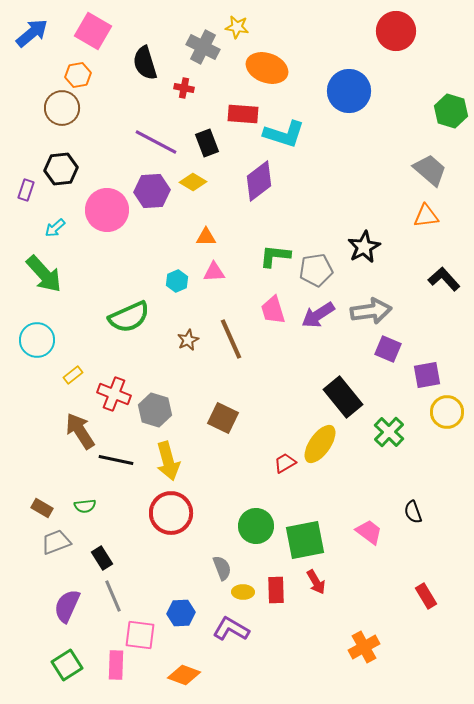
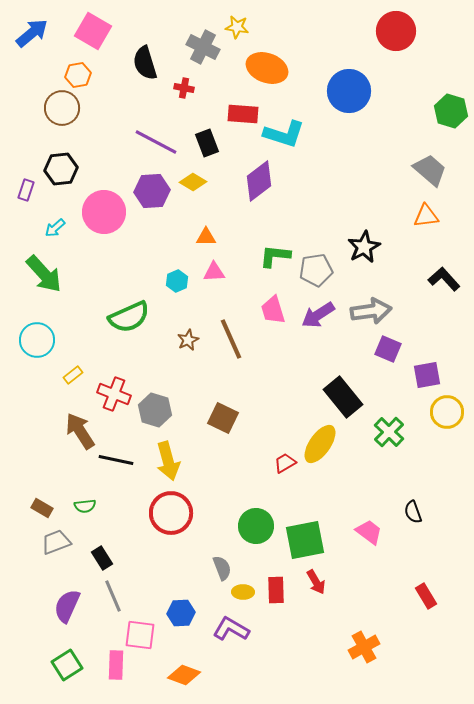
pink circle at (107, 210): moved 3 px left, 2 px down
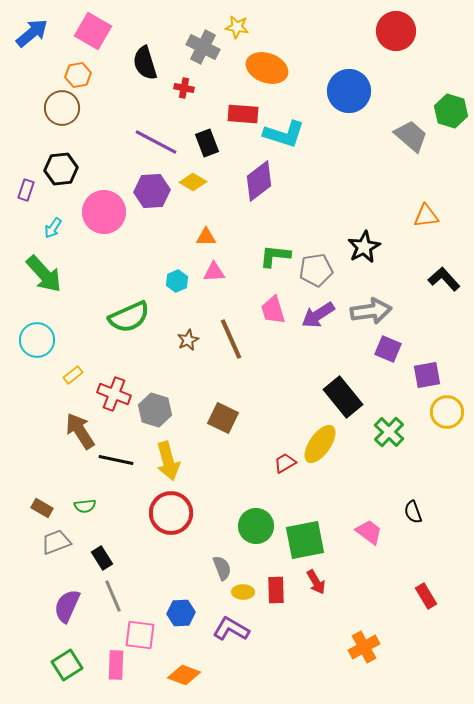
gray trapezoid at (430, 170): moved 19 px left, 34 px up
cyan arrow at (55, 228): moved 2 px left; rotated 15 degrees counterclockwise
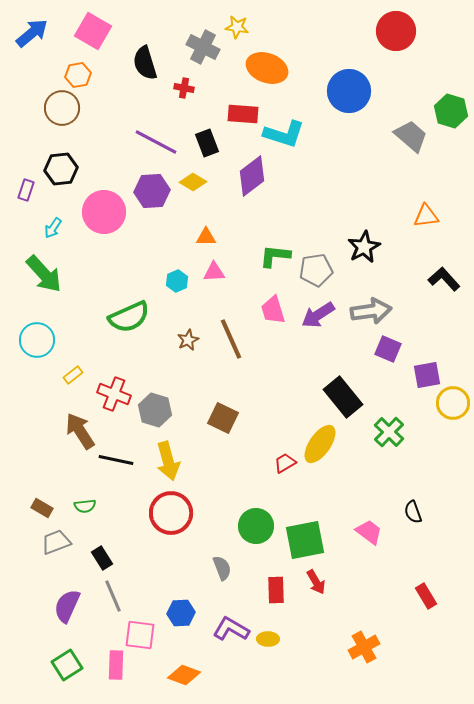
purple diamond at (259, 181): moved 7 px left, 5 px up
yellow circle at (447, 412): moved 6 px right, 9 px up
yellow ellipse at (243, 592): moved 25 px right, 47 px down
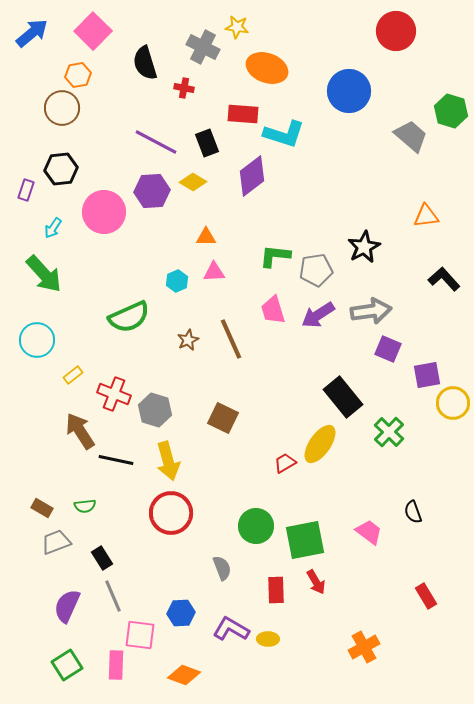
pink square at (93, 31): rotated 15 degrees clockwise
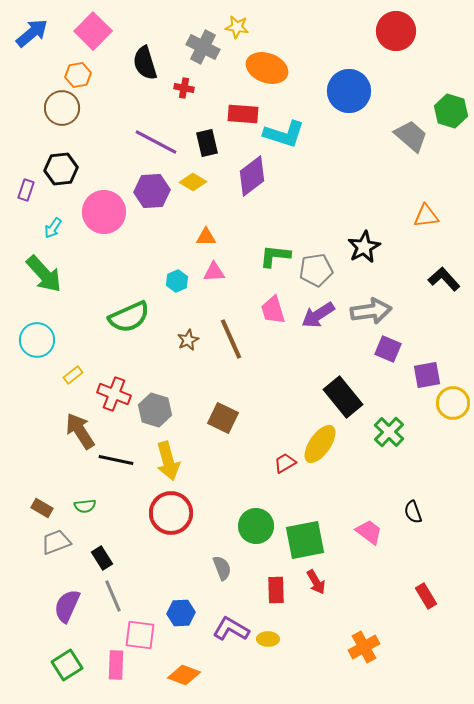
black rectangle at (207, 143): rotated 8 degrees clockwise
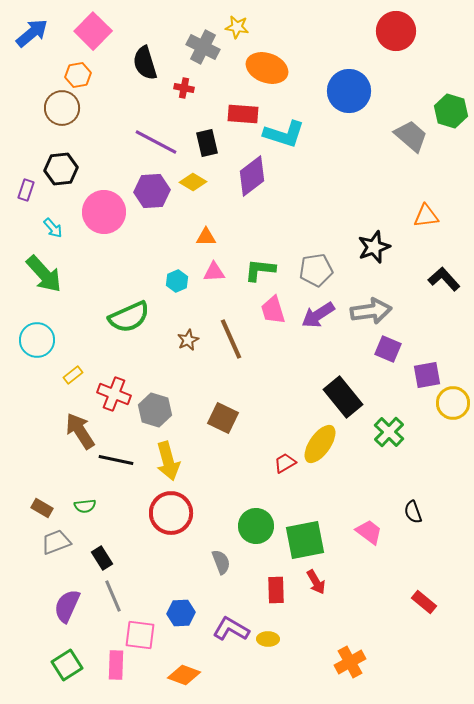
cyan arrow at (53, 228): rotated 75 degrees counterclockwise
black star at (364, 247): moved 10 px right; rotated 8 degrees clockwise
green L-shape at (275, 256): moved 15 px left, 14 px down
gray semicircle at (222, 568): moved 1 px left, 6 px up
red rectangle at (426, 596): moved 2 px left, 6 px down; rotated 20 degrees counterclockwise
orange cross at (364, 647): moved 14 px left, 15 px down
